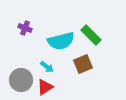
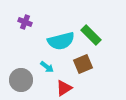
purple cross: moved 6 px up
red triangle: moved 19 px right, 1 px down
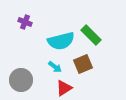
cyan arrow: moved 8 px right
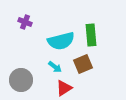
green rectangle: rotated 40 degrees clockwise
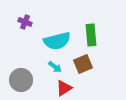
cyan semicircle: moved 4 px left
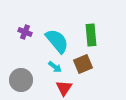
purple cross: moved 10 px down
cyan semicircle: rotated 116 degrees counterclockwise
red triangle: rotated 24 degrees counterclockwise
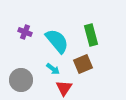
green rectangle: rotated 10 degrees counterclockwise
cyan arrow: moved 2 px left, 2 px down
